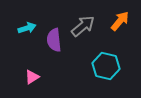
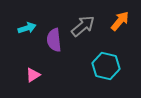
pink triangle: moved 1 px right, 2 px up
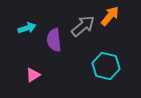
orange arrow: moved 10 px left, 5 px up
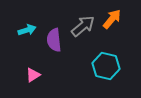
orange arrow: moved 2 px right, 3 px down
cyan arrow: moved 2 px down
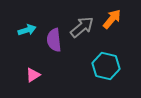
gray arrow: moved 1 px left, 1 px down
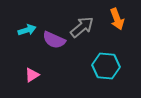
orange arrow: moved 5 px right; rotated 120 degrees clockwise
purple semicircle: rotated 60 degrees counterclockwise
cyan hexagon: rotated 8 degrees counterclockwise
pink triangle: moved 1 px left
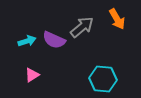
orange arrow: rotated 10 degrees counterclockwise
cyan arrow: moved 11 px down
cyan hexagon: moved 3 px left, 13 px down
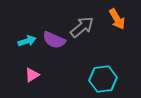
cyan hexagon: rotated 12 degrees counterclockwise
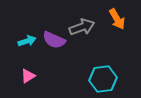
gray arrow: rotated 20 degrees clockwise
pink triangle: moved 4 px left, 1 px down
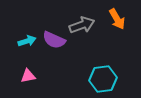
gray arrow: moved 2 px up
pink triangle: rotated 21 degrees clockwise
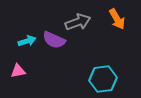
gray arrow: moved 4 px left, 3 px up
pink triangle: moved 10 px left, 5 px up
